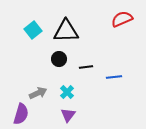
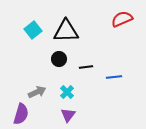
gray arrow: moved 1 px left, 1 px up
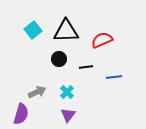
red semicircle: moved 20 px left, 21 px down
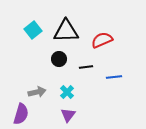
gray arrow: rotated 12 degrees clockwise
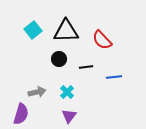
red semicircle: rotated 110 degrees counterclockwise
purple triangle: moved 1 px right, 1 px down
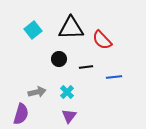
black triangle: moved 5 px right, 3 px up
